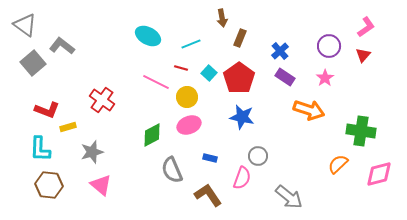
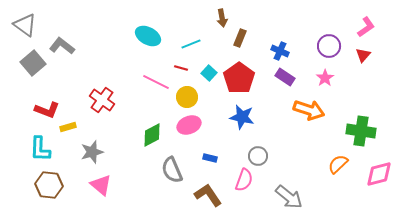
blue cross: rotated 24 degrees counterclockwise
pink semicircle: moved 2 px right, 2 px down
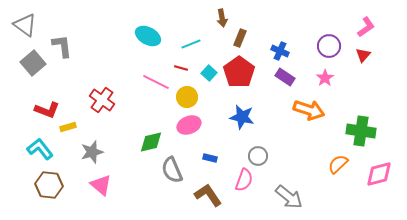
gray L-shape: rotated 45 degrees clockwise
red pentagon: moved 6 px up
green diamond: moved 1 px left, 7 px down; rotated 15 degrees clockwise
cyan L-shape: rotated 140 degrees clockwise
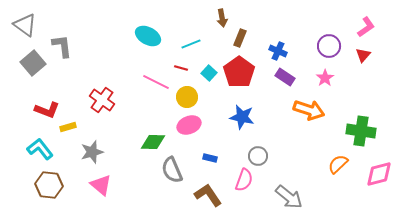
blue cross: moved 2 px left
green diamond: moved 2 px right; rotated 15 degrees clockwise
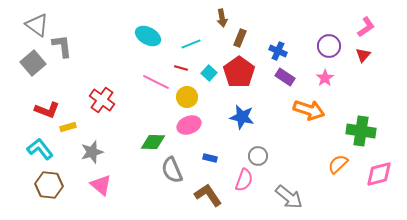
gray triangle: moved 12 px right
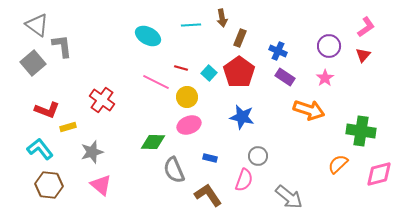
cyan line: moved 19 px up; rotated 18 degrees clockwise
gray semicircle: moved 2 px right
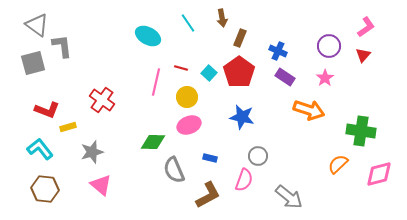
cyan line: moved 3 px left, 2 px up; rotated 60 degrees clockwise
gray square: rotated 25 degrees clockwise
pink line: rotated 76 degrees clockwise
brown hexagon: moved 4 px left, 4 px down
brown L-shape: rotated 96 degrees clockwise
